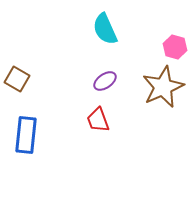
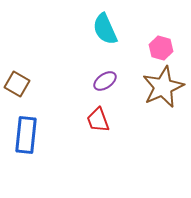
pink hexagon: moved 14 px left, 1 px down
brown square: moved 5 px down
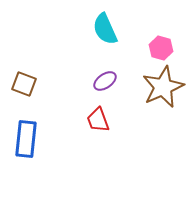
brown square: moved 7 px right; rotated 10 degrees counterclockwise
blue rectangle: moved 4 px down
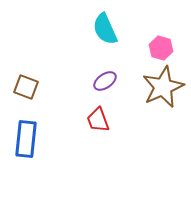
brown square: moved 2 px right, 3 px down
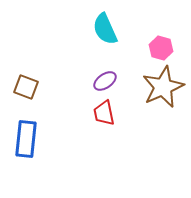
red trapezoid: moved 6 px right, 7 px up; rotated 8 degrees clockwise
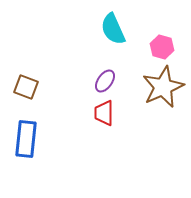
cyan semicircle: moved 8 px right
pink hexagon: moved 1 px right, 1 px up
purple ellipse: rotated 20 degrees counterclockwise
red trapezoid: rotated 12 degrees clockwise
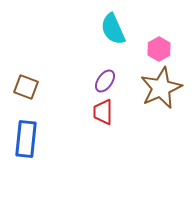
pink hexagon: moved 3 px left, 2 px down; rotated 15 degrees clockwise
brown star: moved 2 px left, 1 px down
red trapezoid: moved 1 px left, 1 px up
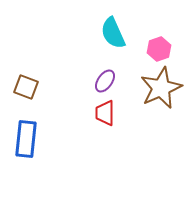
cyan semicircle: moved 4 px down
pink hexagon: rotated 10 degrees clockwise
red trapezoid: moved 2 px right, 1 px down
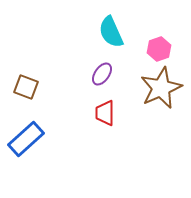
cyan semicircle: moved 2 px left, 1 px up
purple ellipse: moved 3 px left, 7 px up
blue rectangle: rotated 42 degrees clockwise
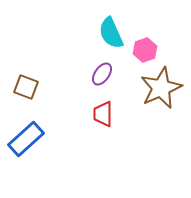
cyan semicircle: moved 1 px down
pink hexagon: moved 14 px left, 1 px down
red trapezoid: moved 2 px left, 1 px down
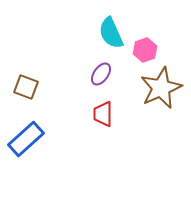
purple ellipse: moved 1 px left
